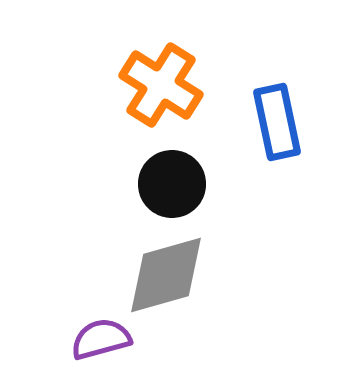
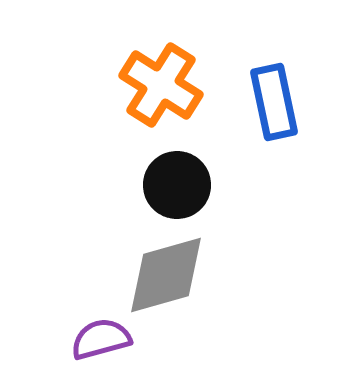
blue rectangle: moved 3 px left, 20 px up
black circle: moved 5 px right, 1 px down
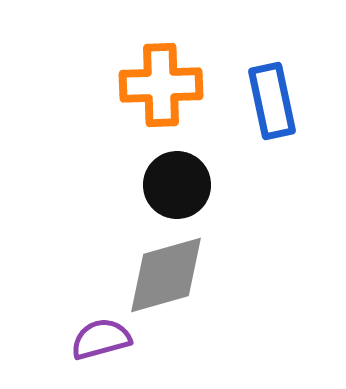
orange cross: rotated 34 degrees counterclockwise
blue rectangle: moved 2 px left, 1 px up
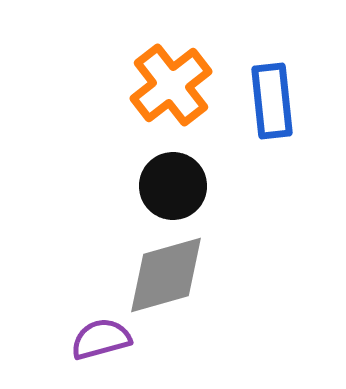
orange cross: moved 10 px right; rotated 36 degrees counterclockwise
blue rectangle: rotated 6 degrees clockwise
black circle: moved 4 px left, 1 px down
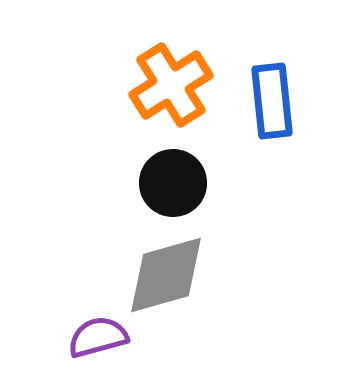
orange cross: rotated 6 degrees clockwise
black circle: moved 3 px up
purple semicircle: moved 3 px left, 2 px up
